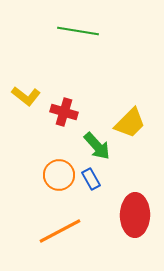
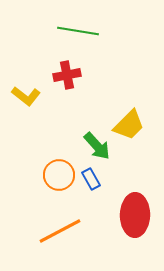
red cross: moved 3 px right, 37 px up; rotated 28 degrees counterclockwise
yellow trapezoid: moved 1 px left, 2 px down
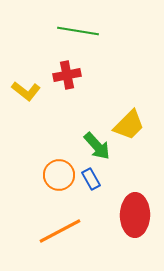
yellow L-shape: moved 5 px up
